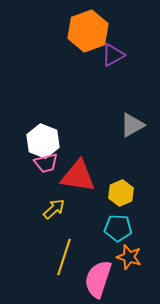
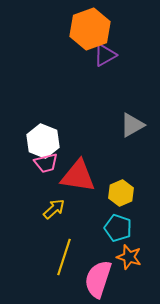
orange hexagon: moved 2 px right, 2 px up
purple triangle: moved 8 px left
cyan pentagon: rotated 16 degrees clockwise
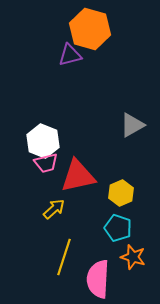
orange hexagon: rotated 24 degrees counterclockwise
purple triangle: moved 35 px left; rotated 15 degrees clockwise
red triangle: rotated 21 degrees counterclockwise
orange star: moved 4 px right
pink semicircle: rotated 15 degrees counterclockwise
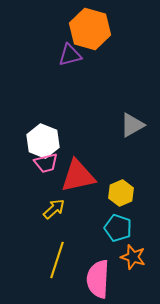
yellow line: moved 7 px left, 3 px down
